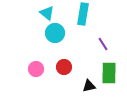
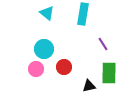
cyan circle: moved 11 px left, 16 px down
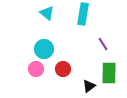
red circle: moved 1 px left, 2 px down
black triangle: rotated 24 degrees counterclockwise
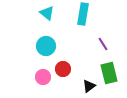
cyan circle: moved 2 px right, 3 px up
pink circle: moved 7 px right, 8 px down
green rectangle: rotated 15 degrees counterclockwise
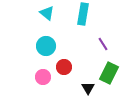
red circle: moved 1 px right, 2 px up
green rectangle: rotated 40 degrees clockwise
black triangle: moved 1 px left, 2 px down; rotated 24 degrees counterclockwise
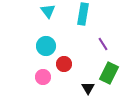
cyan triangle: moved 1 px right, 2 px up; rotated 14 degrees clockwise
red circle: moved 3 px up
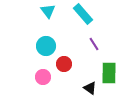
cyan rectangle: rotated 50 degrees counterclockwise
purple line: moved 9 px left
green rectangle: rotated 25 degrees counterclockwise
black triangle: moved 2 px right; rotated 24 degrees counterclockwise
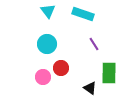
cyan rectangle: rotated 30 degrees counterclockwise
cyan circle: moved 1 px right, 2 px up
red circle: moved 3 px left, 4 px down
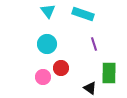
purple line: rotated 16 degrees clockwise
